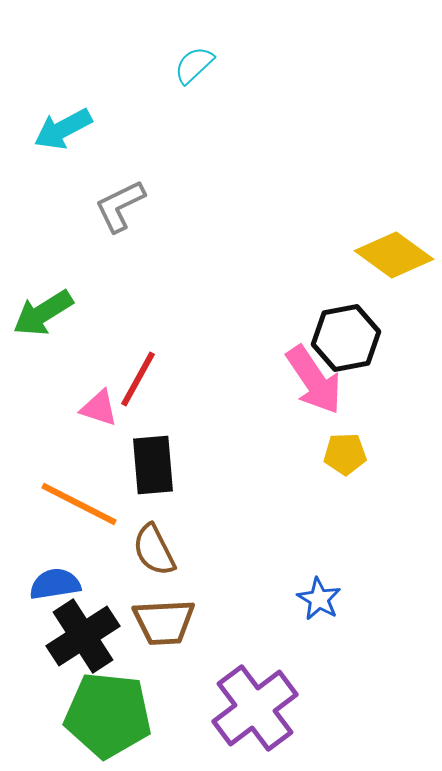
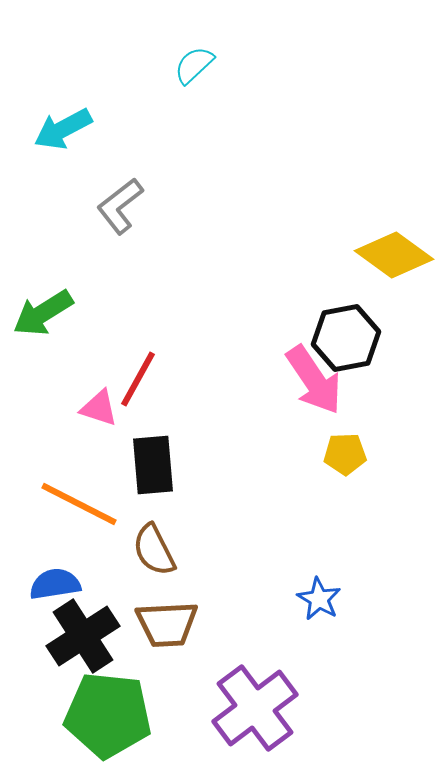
gray L-shape: rotated 12 degrees counterclockwise
brown trapezoid: moved 3 px right, 2 px down
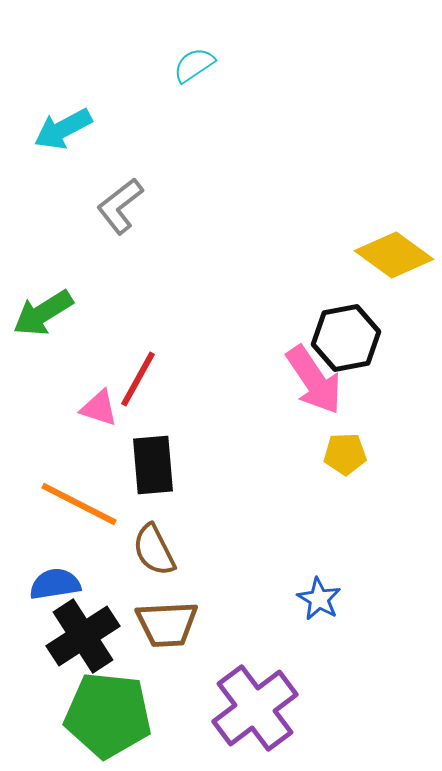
cyan semicircle: rotated 9 degrees clockwise
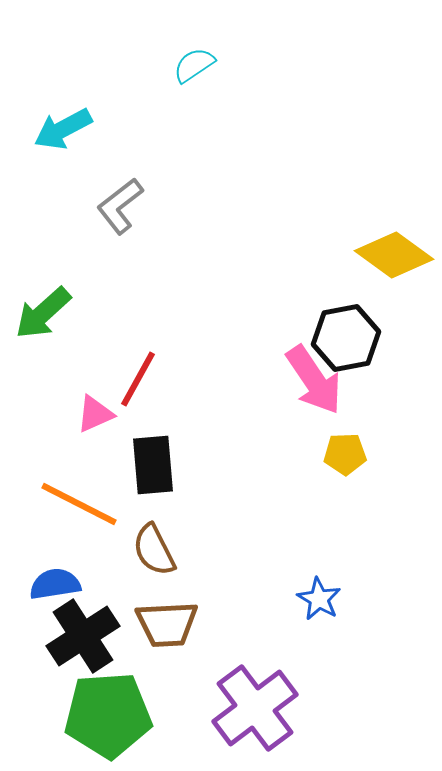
green arrow: rotated 10 degrees counterclockwise
pink triangle: moved 4 px left, 6 px down; rotated 42 degrees counterclockwise
green pentagon: rotated 10 degrees counterclockwise
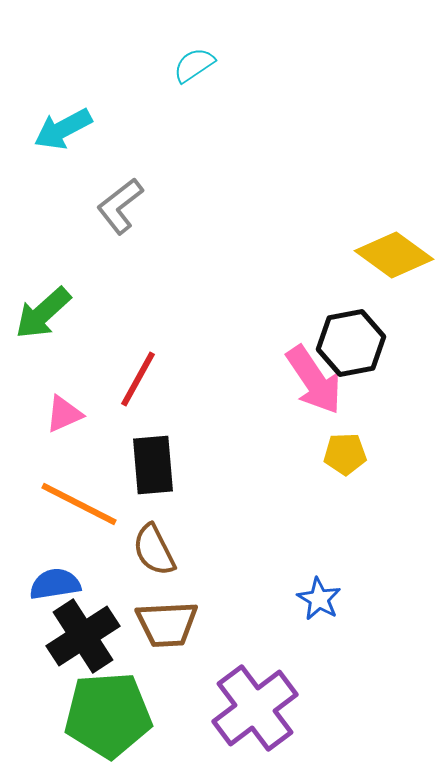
black hexagon: moved 5 px right, 5 px down
pink triangle: moved 31 px left
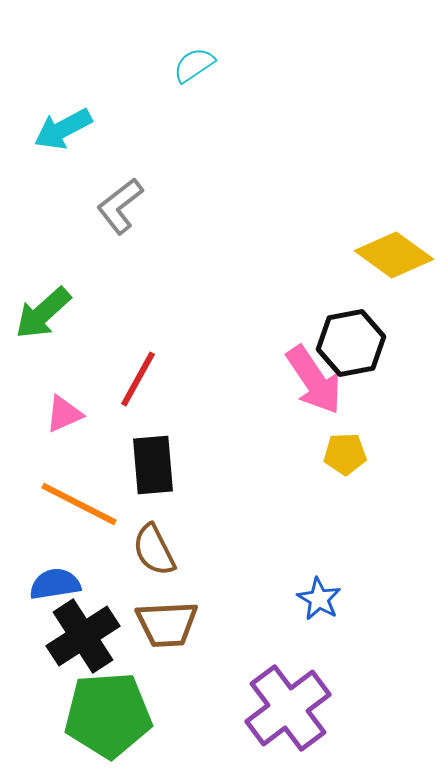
purple cross: moved 33 px right
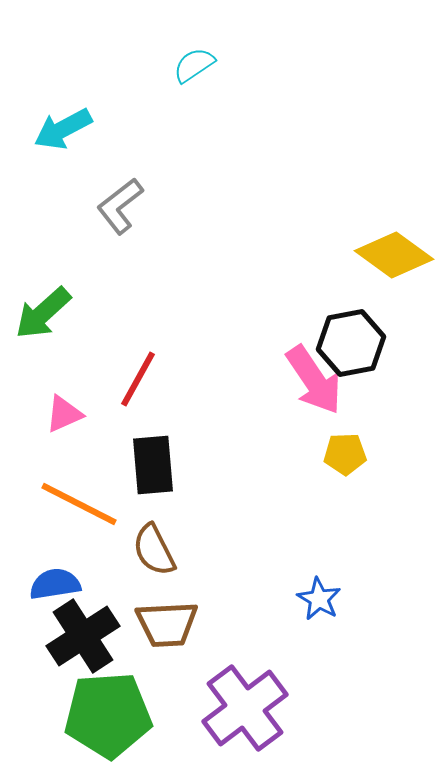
purple cross: moved 43 px left
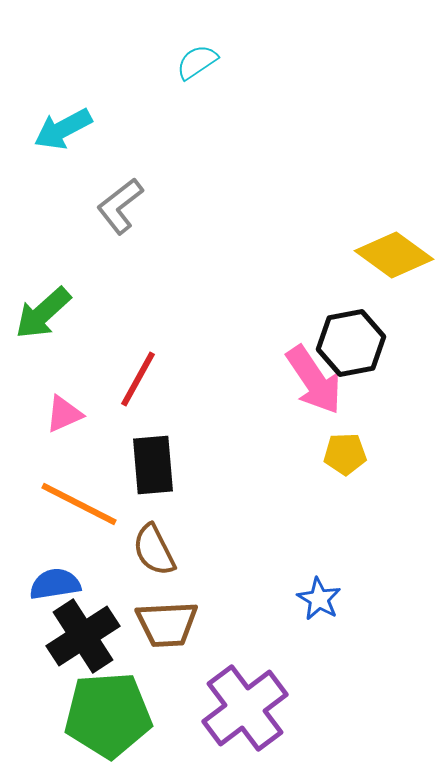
cyan semicircle: moved 3 px right, 3 px up
